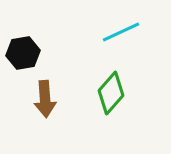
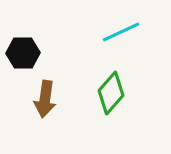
black hexagon: rotated 8 degrees clockwise
brown arrow: rotated 12 degrees clockwise
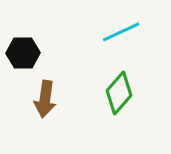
green diamond: moved 8 px right
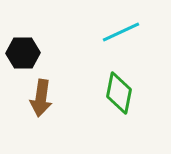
green diamond: rotated 30 degrees counterclockwise
brown arrow: moved 4 px left, 1 px up
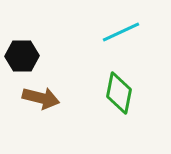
black hexagon: moved 1 px left, 3 px down
brown arrow: rotated 84 degrees counterclockwise
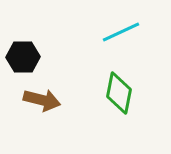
black hexagon: moved 1 px right, 1 px down
brown arrow: moved 1 px right, 2 px down
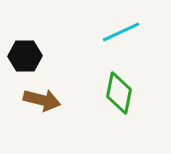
black hexagon: moved 2 px right, 1 px up
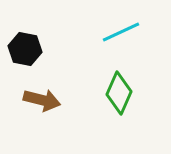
black hexagon: moved 7 px up; rotated 12 degrees clockwise
green diamond: rotated 12 degrees clockwise
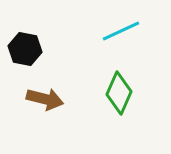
cyan line: moved 1 px up
brown arrow: moved 3 px right, 1 px up
